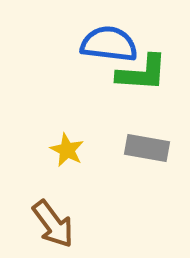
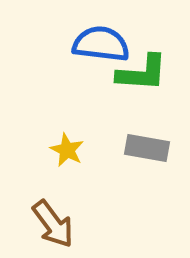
blue semicircle: moved 8 px left
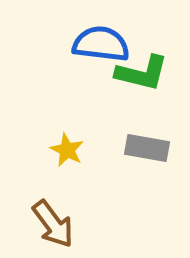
green L-shape: rotated 10 degrees clockwise
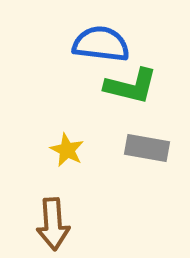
green L-shape: moved 11 px left, 13 px down
brown arrow: rotated 33 degrees clockwise
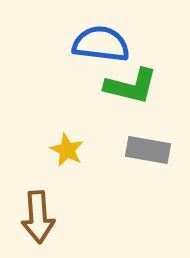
gray rectangle: moved 1 px right, 2 px down
brown arrow: moved 15 px left, 7 px up
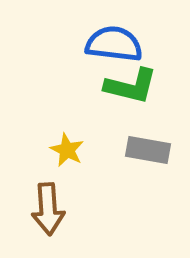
blue semicircle: moved 13 px right
brown arrow: moved 10 px right, 8 px up
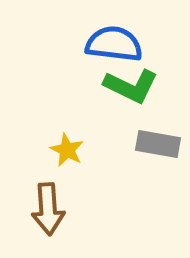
green L-shape: rotated 12 degrees clockwise
gray rectangle: moved 10 px right, 6 px up
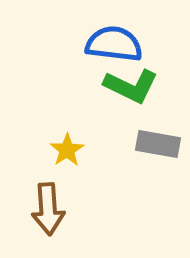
yellow star: rotated 12 degrees clockwise
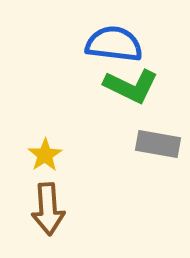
yellow star: moved 22 px left, 5 px down
